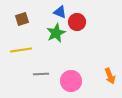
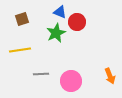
yellow line: moved 1 px left
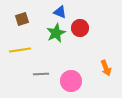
red circle: moved 3 px right, 6 px down
orange arrow: moved 4 px left, 8 px up
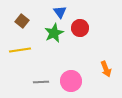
blue triangle: rotated 32 degrees clockwise
brown square: moved 2 px down; rotated 32 degrees counterclockwise
green star: moved 2 px left
orange arrow: moved 1 px down
gray line: moved 8 px down
